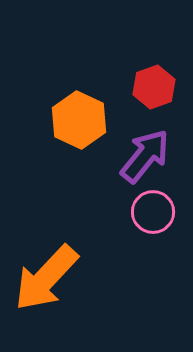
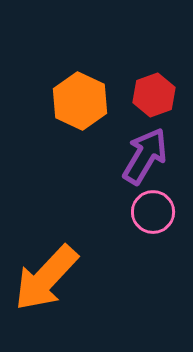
red hexagon: moved 8 px down
orange hexagon: moved 1 px right, 19 px up
purple arrow: rotated 8 degrees counterclockwise
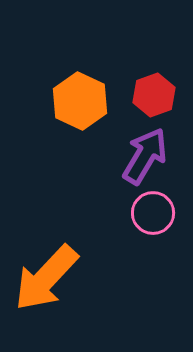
pink circle: moved 1 px down
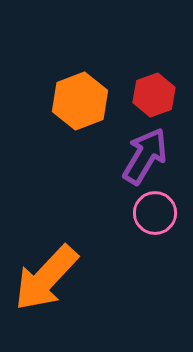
orange hexagon: rotated 14 degrees clockwise
pink circle: moved 2 px right
